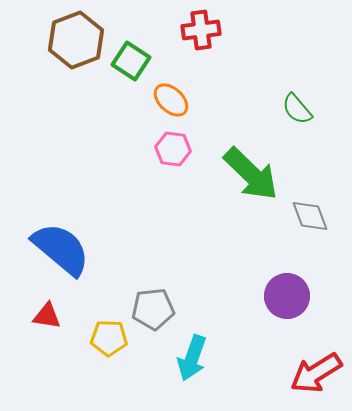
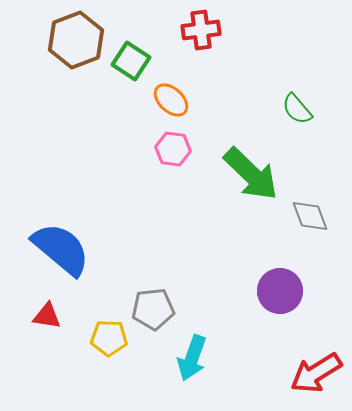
purple circle: moved 7 px left, 5 px up
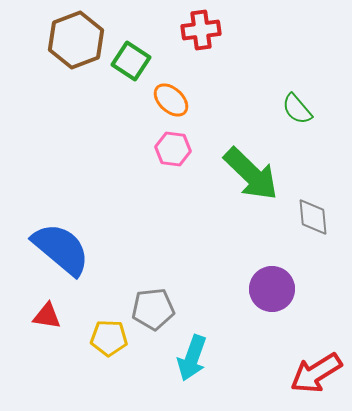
gray diamond: moved 3 px right, 1 px down; rotated 15 degrees clockwise
purple circle: moved 8 px left, 2 px up
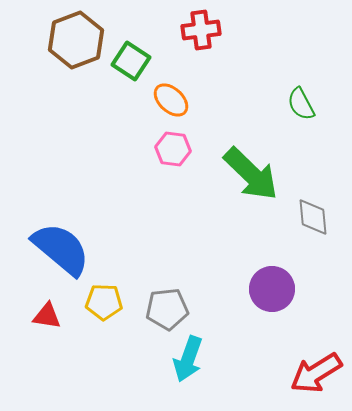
green semicircle: moved 4 px right, 5 px up; rotated 12 degrees clockwise
gray pentagon: moved 14 px right
yellow pentagon: moved 5 px left, 36 px up
cyan arrow: moved 4 px left, 1 px down
